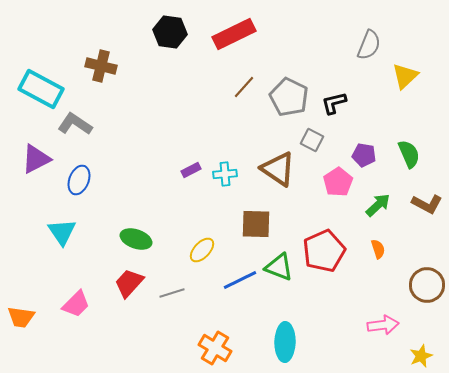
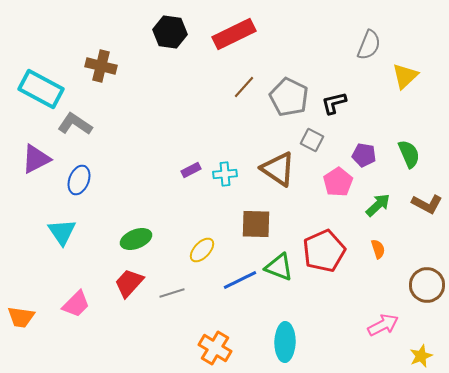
green ellipse: rotated 40 degrees counterclockwise
pink arrow: rotated 20 degrees counterclockwise
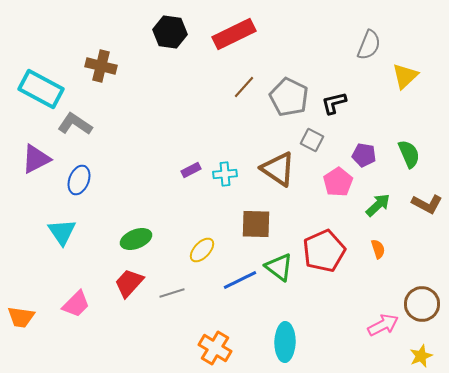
green triangle: rotated 16 degrees clockwise
brown circle: moved 5 px left, 19 px down
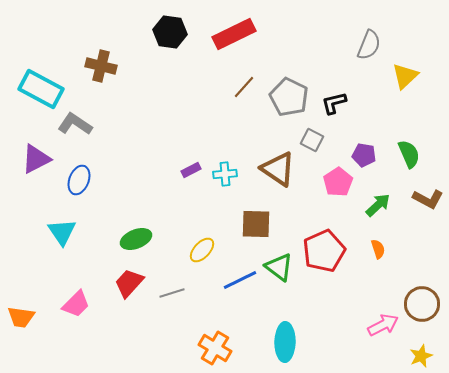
brown L-shape: moved 1 px right, 5 px up
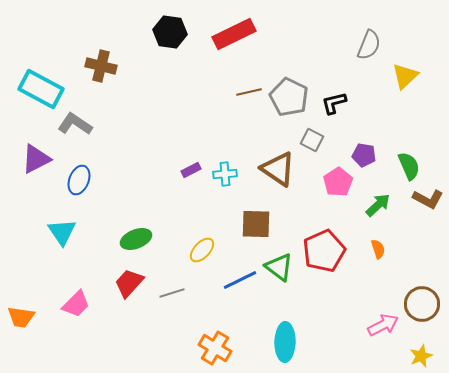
brown line: moved 5 px right, 5 px down; rotated 35 degrees clockwise
green semicircle: moved 12 px down
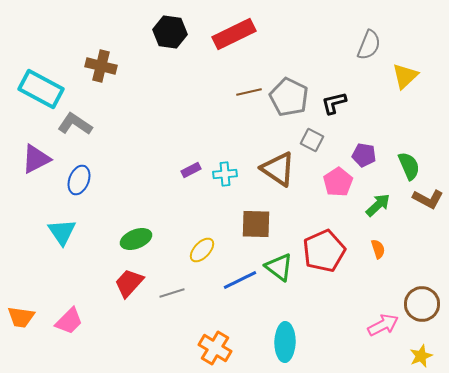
pink trapezoid: moved 7 px left, 17 px down
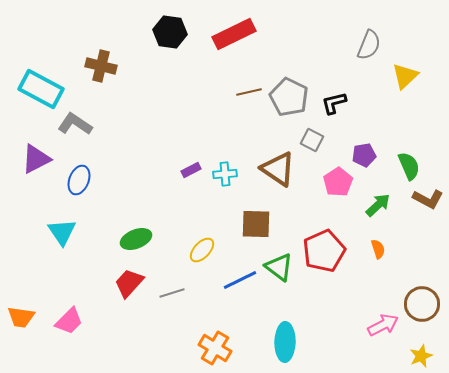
purple pentagon: rotated 20 degrees counterclockwise
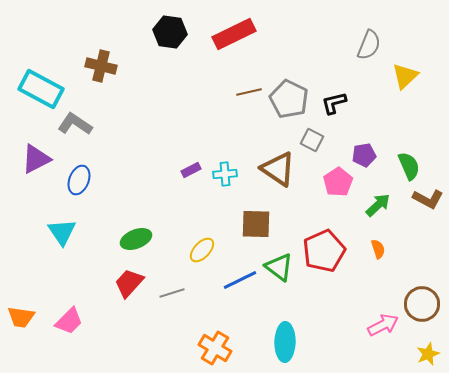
gray pentagon: moved 2 px down
yellow star: moved 7 px right, 2 px up
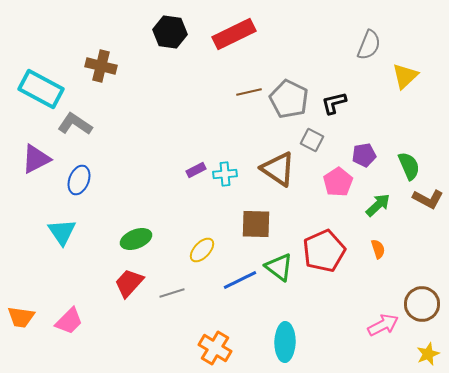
purple rectangle: moved 5 px right
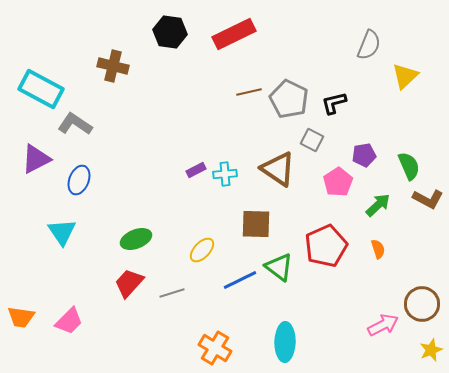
brown cross: moved 12 px right
red pentagon: moved 2 px right, 5 px up
yellow star: moved 3 px right, 4 px up
